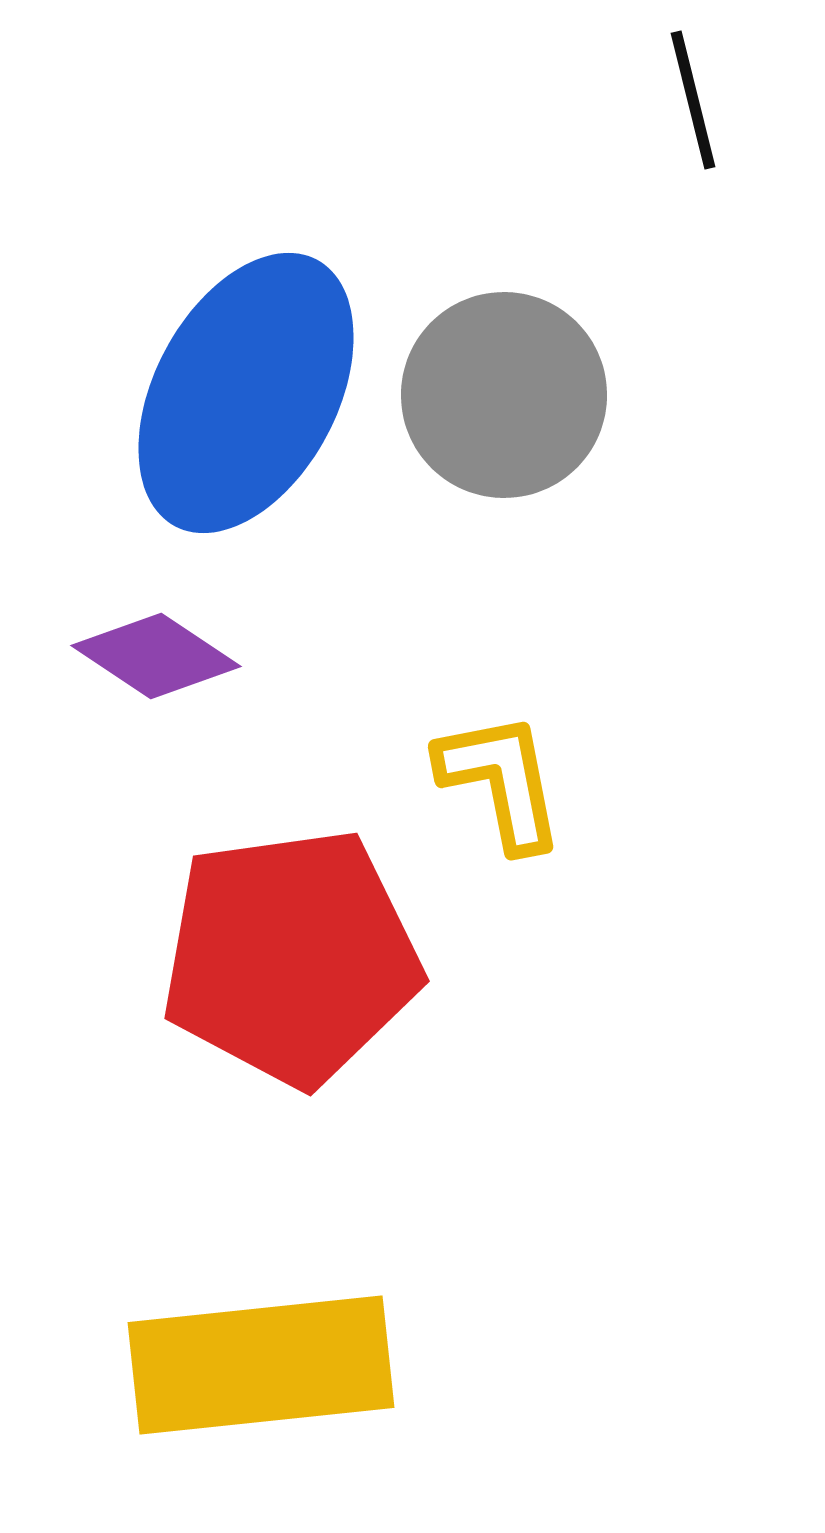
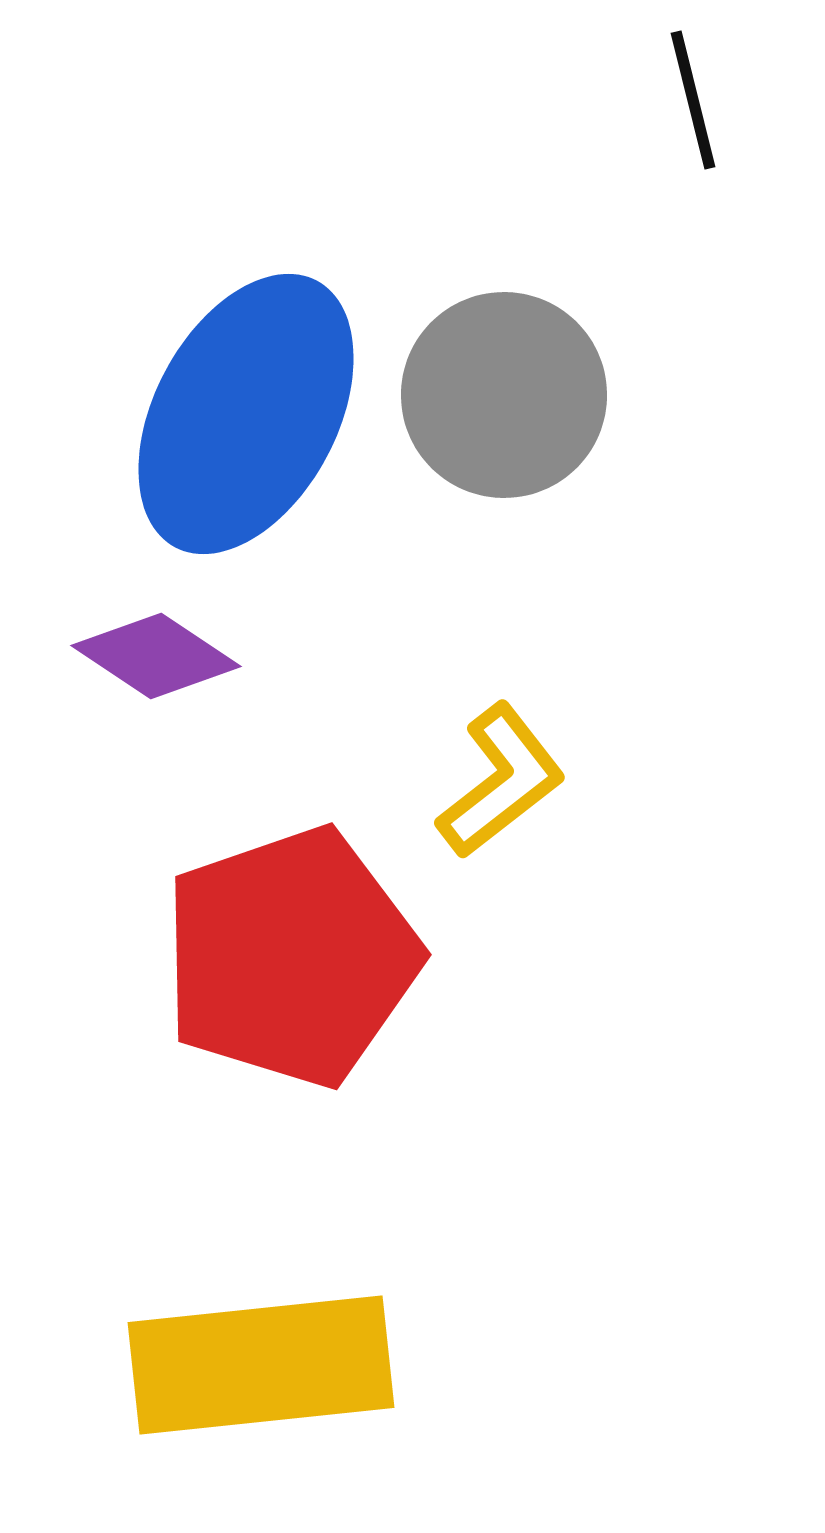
blue ellipse: moved 21 px down
yellow L-shape: rotated 63 degrees clockwise
red pentagon: rotated 11 degrees counterclockwise
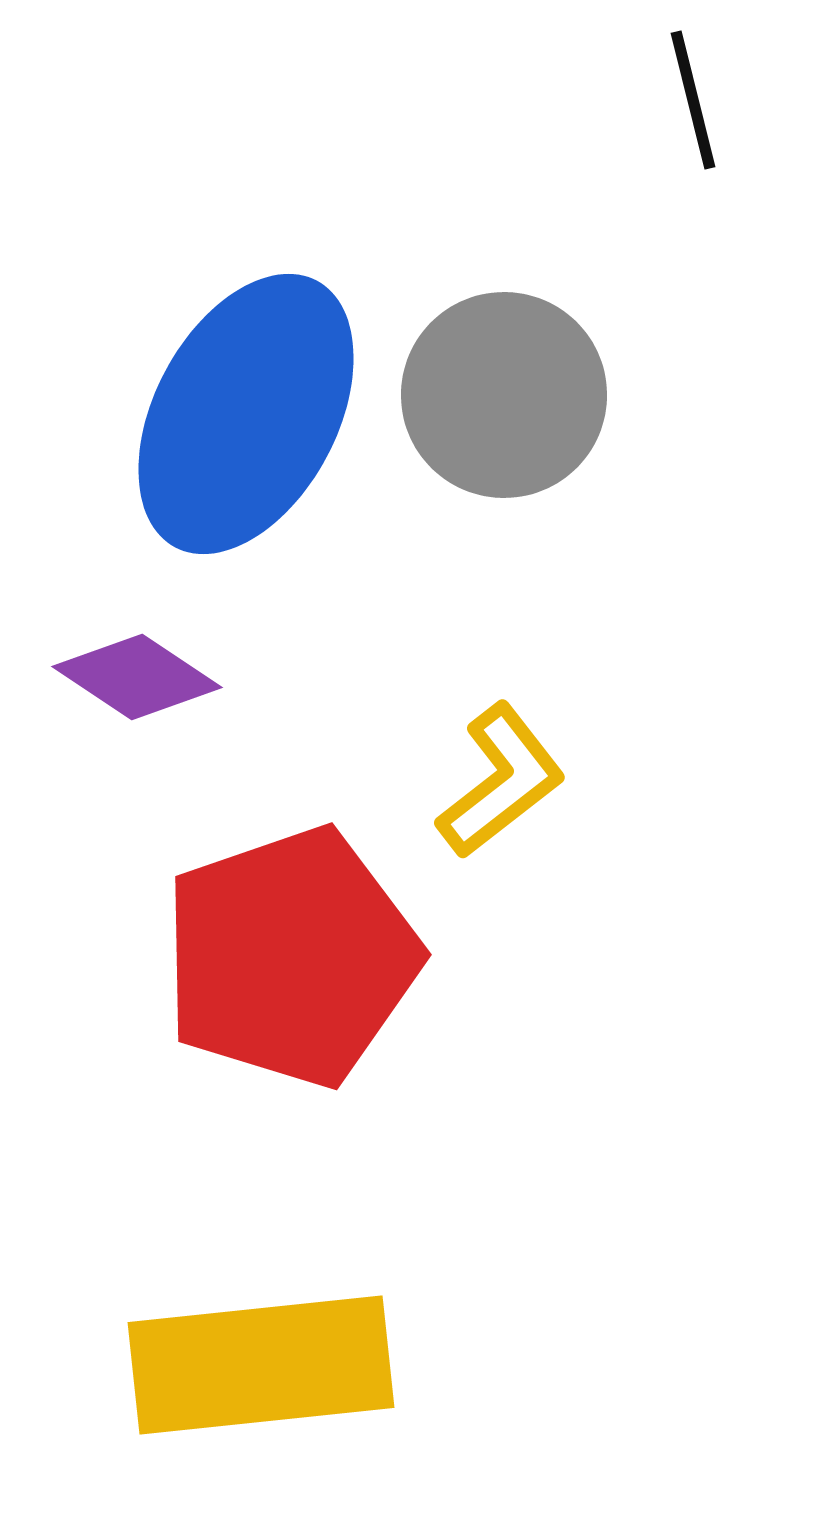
purple diamond: moved 19 px left, 21 px down
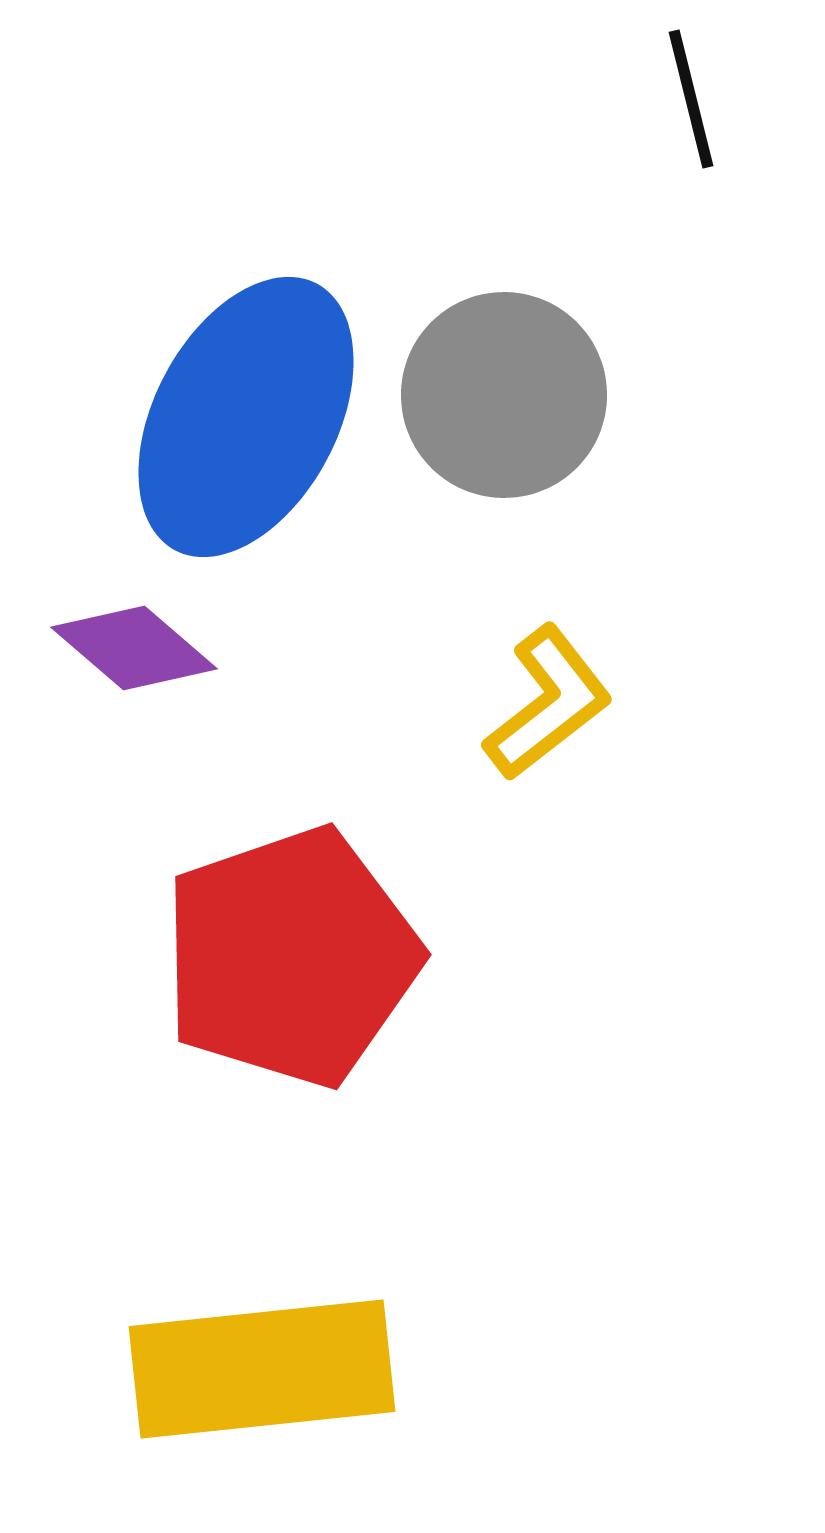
black line: moved 2 px left, 1 px up
blue ellipse: moved 3 px down
purple diamond: moved 3 px left, 29 px up; rotated 7 degrees clockwise
yellow L-shape: moved 47 px right, 78 px up
yellow rectangle: moved 1 px right, 4 px down
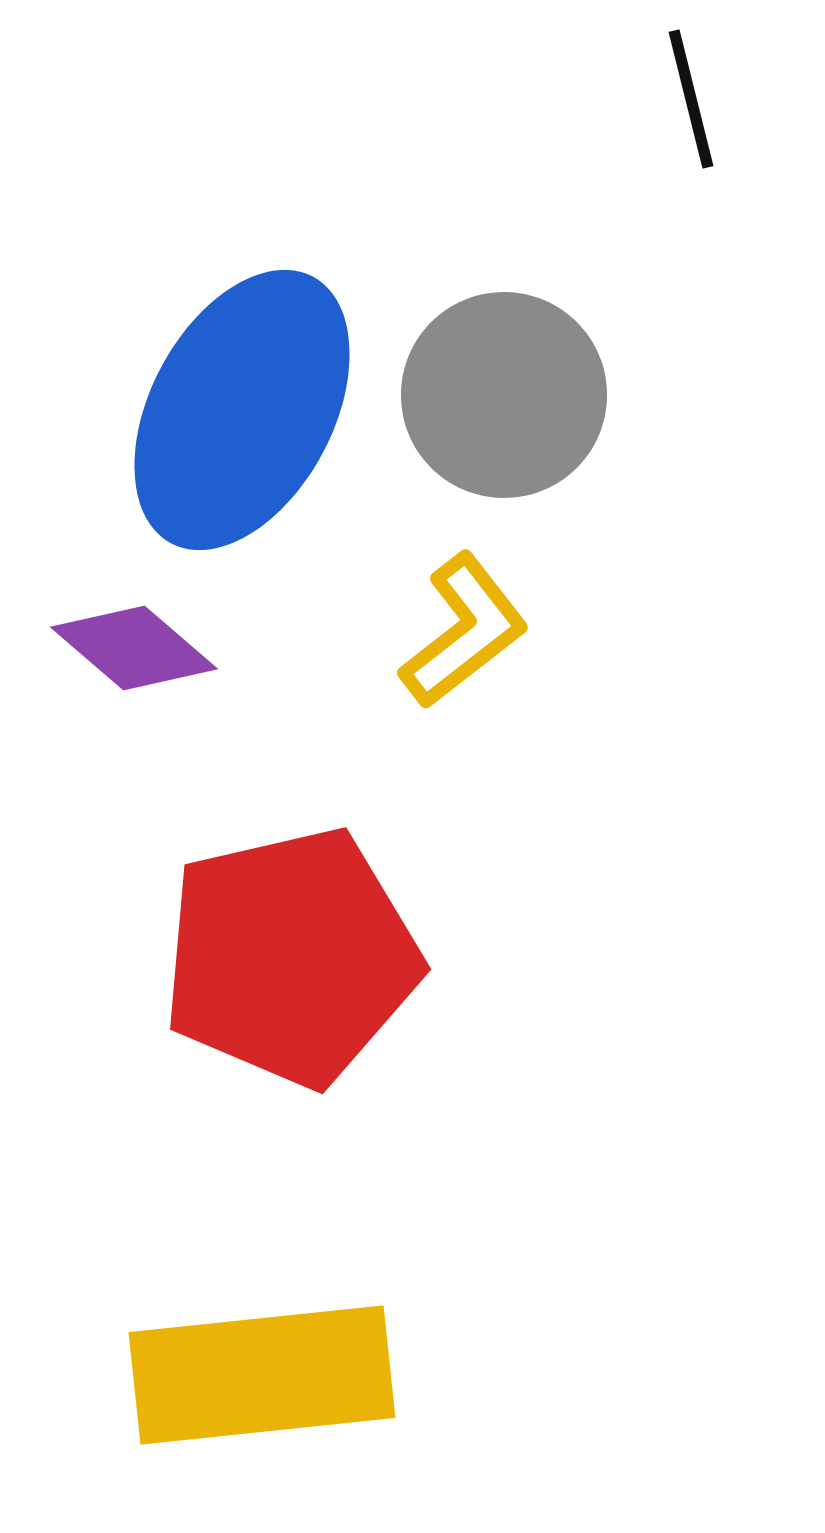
blue ellipse: moved 4 px left, 7 px up
yellow L-shape: moved 84 px left, 72 px up
red pentagon: rotated 6 degrees clockwise
yellow rectangle: moved 6 px down
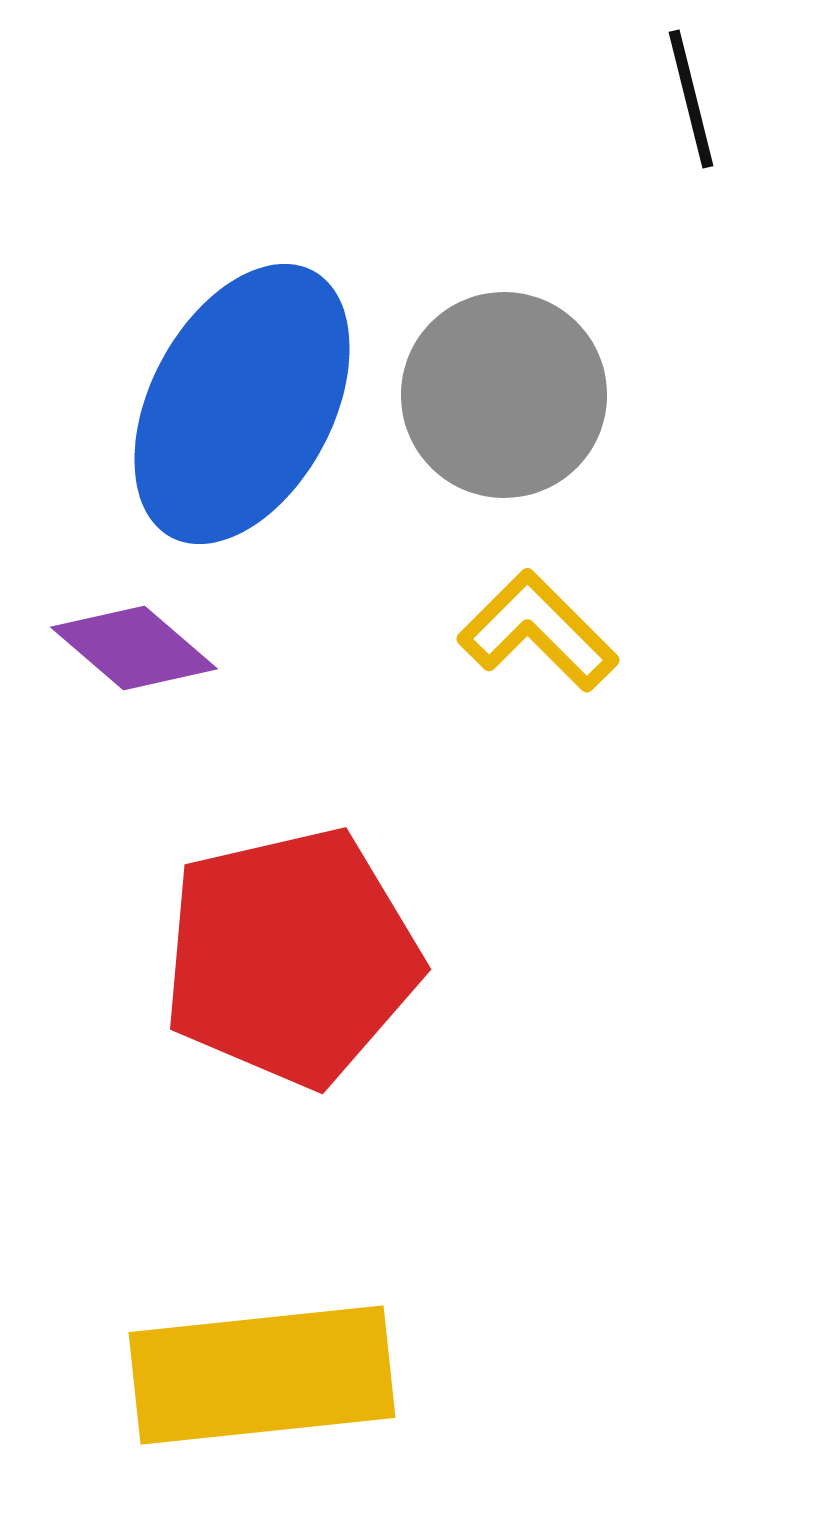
blue ellipse: moved 6 px up
yellow L-shape: moved 74 px right; rotated 97 degrees counterclockwise
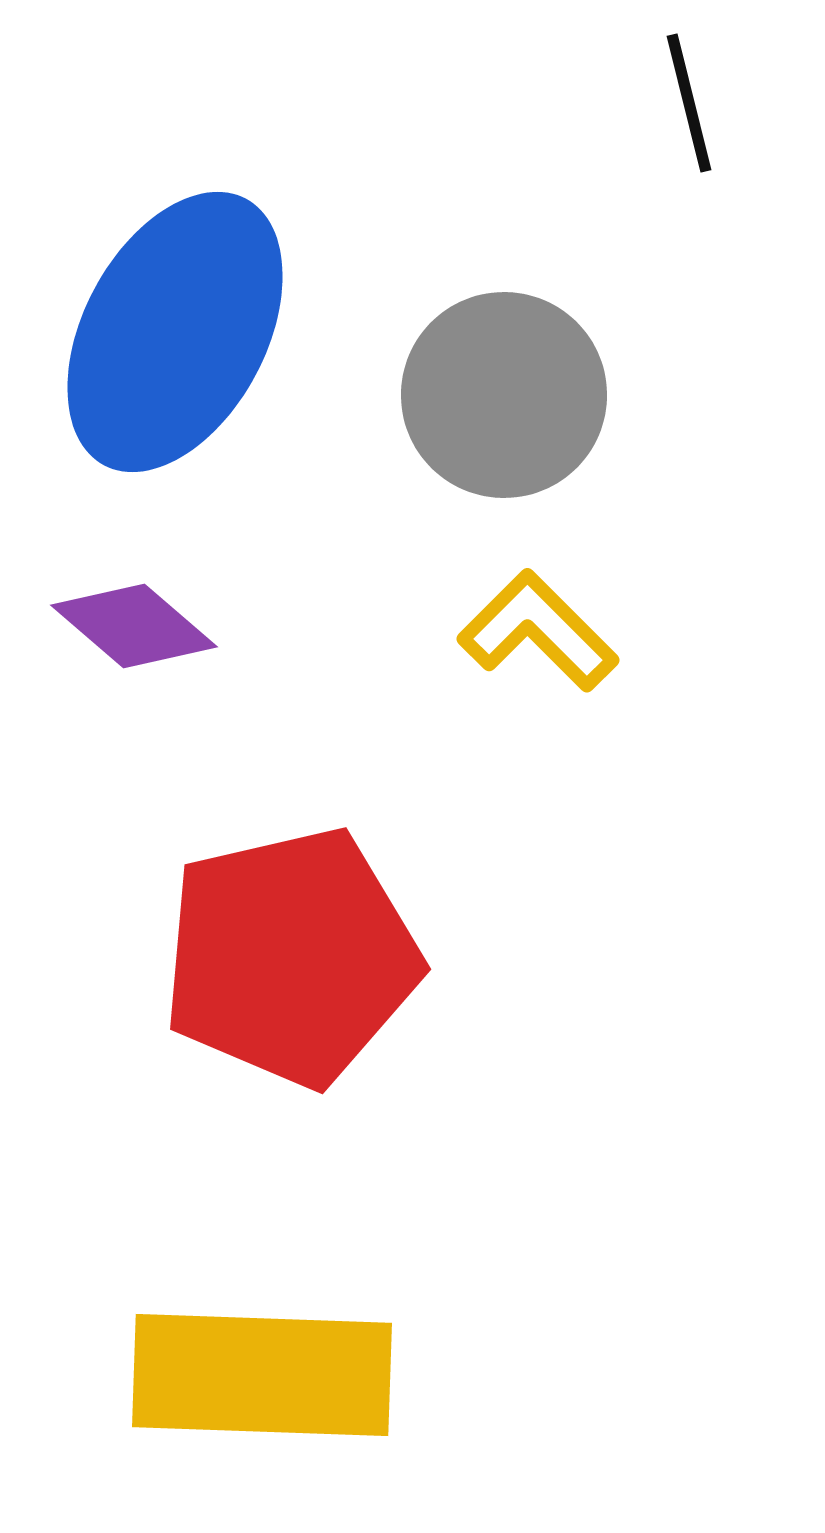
black line: moved 2 px left, 4 px down
blue ellipse: moved 67 px left, 72 px up
purple diamond: moved 22 px up
yellow rectangle: rotated 8 degrees clockwise
